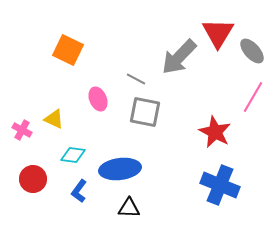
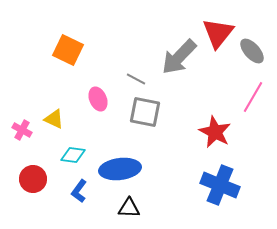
red triangle: rotated 8 degrees clockwise
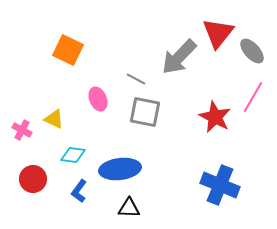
red star: moved 15 px up
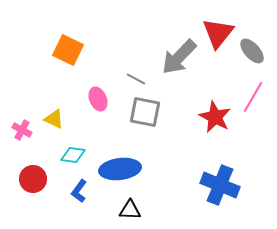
black triangle: moved 1 px right, 2 px down
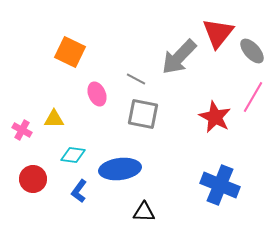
orange square: moved 2 px right, 2 px down
pink ellipse: moved 1 px left, 5 px up
gray square: moved 2 px left, 2 px down
yellow triangle: rotated 25 degrees counterclockwise
black triangle: moved 14 px right, 2 px down
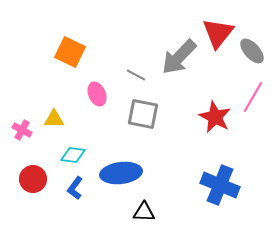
gray line: moved 4 px up
blue ellipse: moved 1 px right, 4 px down
blue L-shape: moved 4 px left, 3 px up
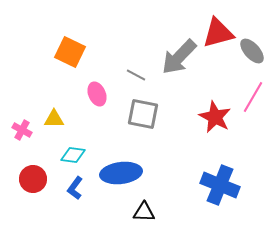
red triangle: rotated 36 degrees clockwise
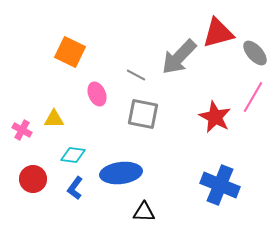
gray ellipse: moved 3 px right, 2 px down
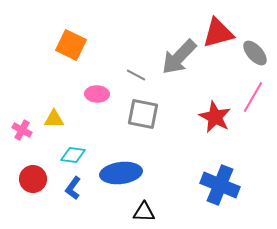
orange square: moved 1 px right, 7 px up
pink ellipse: rotated 65 degrees counterclockwise
blue L-shape: moved 2 px left
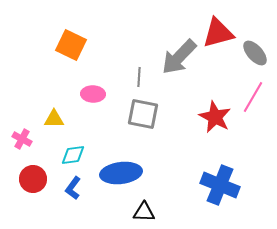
gray line: moved 3 px right, 2 px down; rotated 66 degrees clockwise
pink ellipse: moved 4 px left
pink cross: moved 9 px down
cyan diamond: rotated 15 degrees counterclockwise
